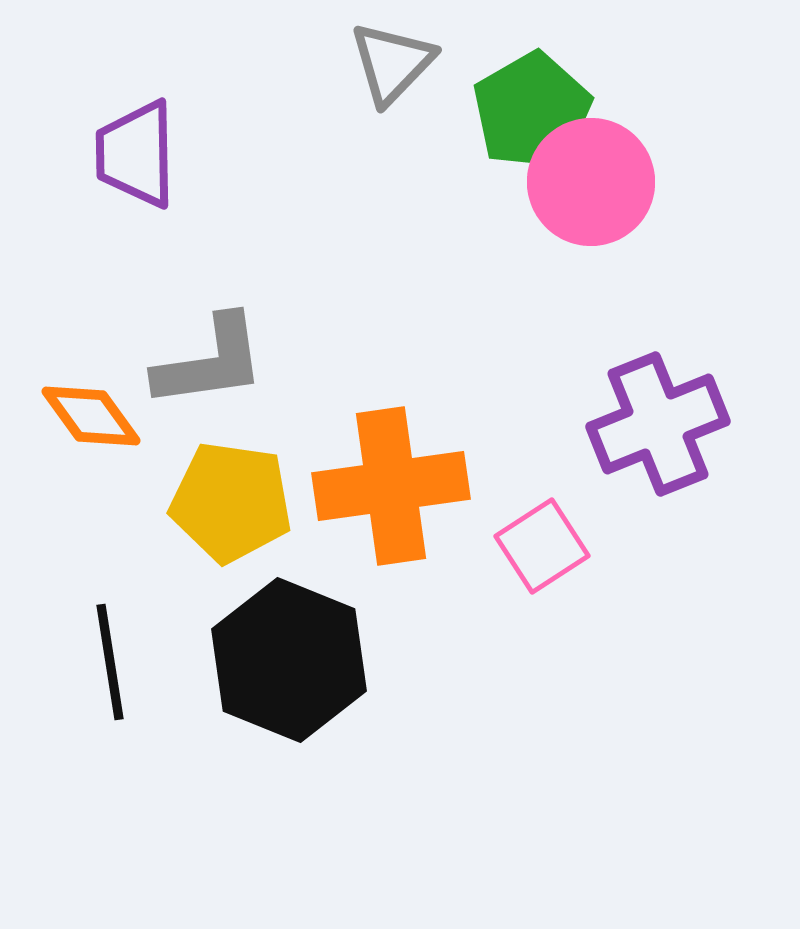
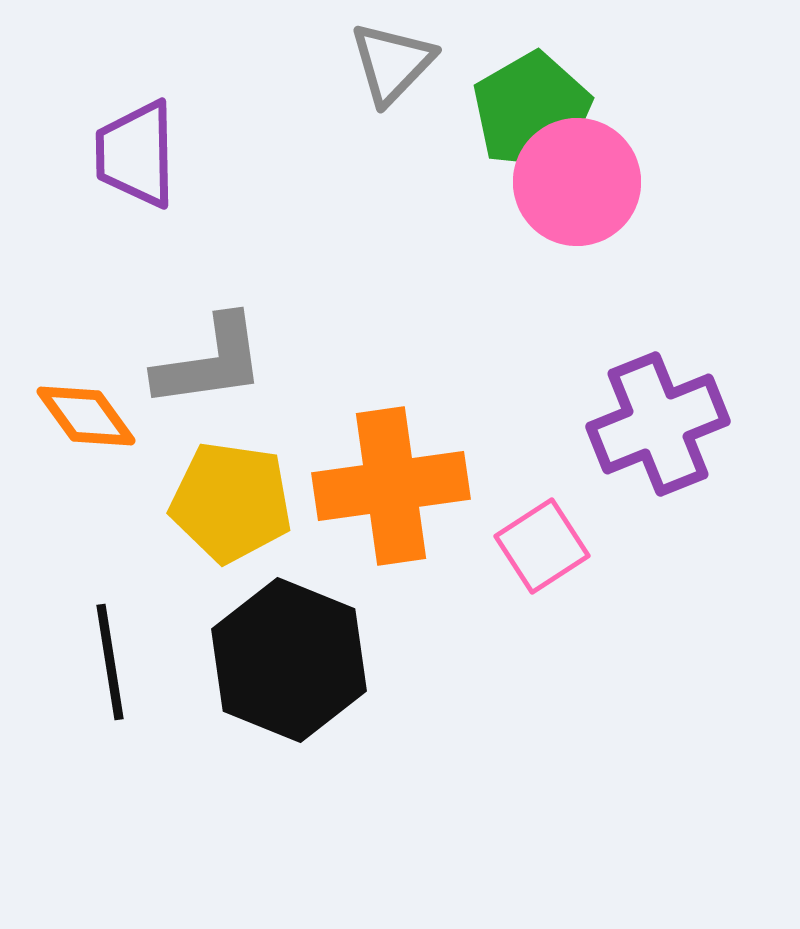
pink circle: moved 14 px left
orange diamond: moved 5 px left
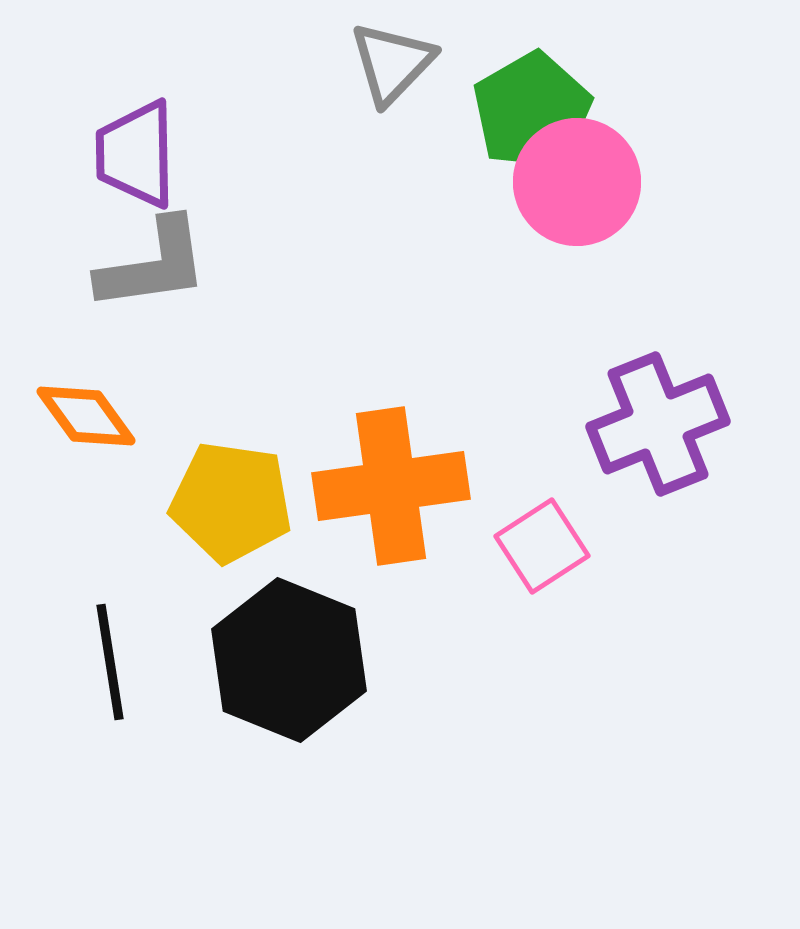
gray L-shape: moved 57 px left, 97 px up
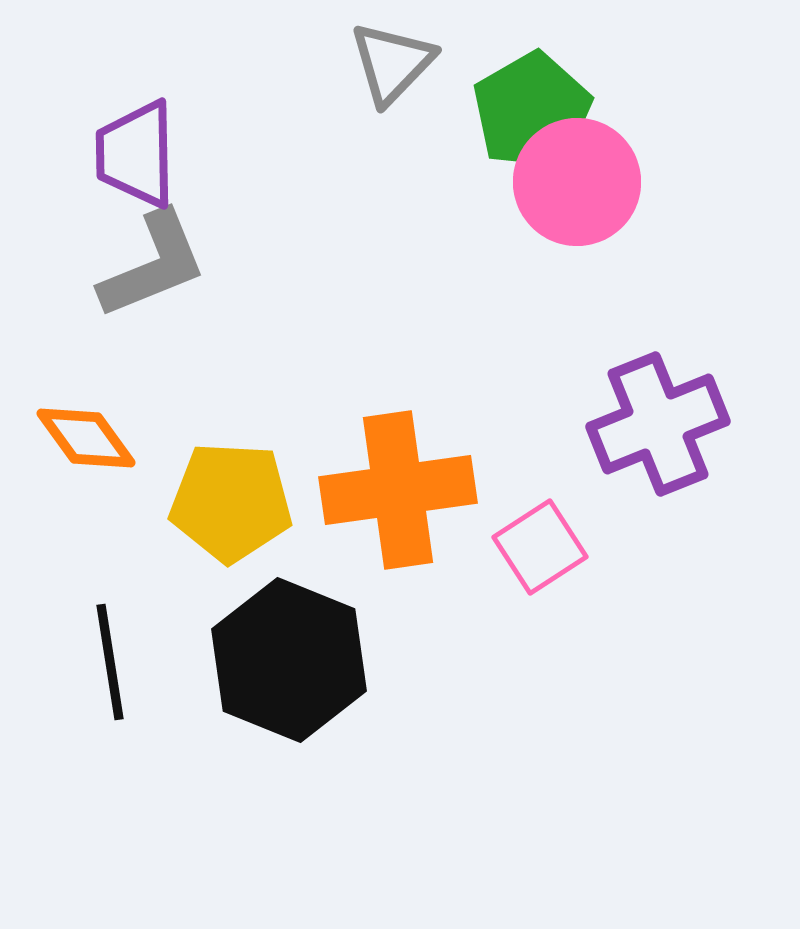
gray L-shape: rotated 14 degrees counterclockwise
orange diamond: moved 22 px down
orange cross: moved 7 px right, 4 px down
yellow pentagon: rotated 5 degrees counterclockwise
pink square: moved 2 px left, 1 px down
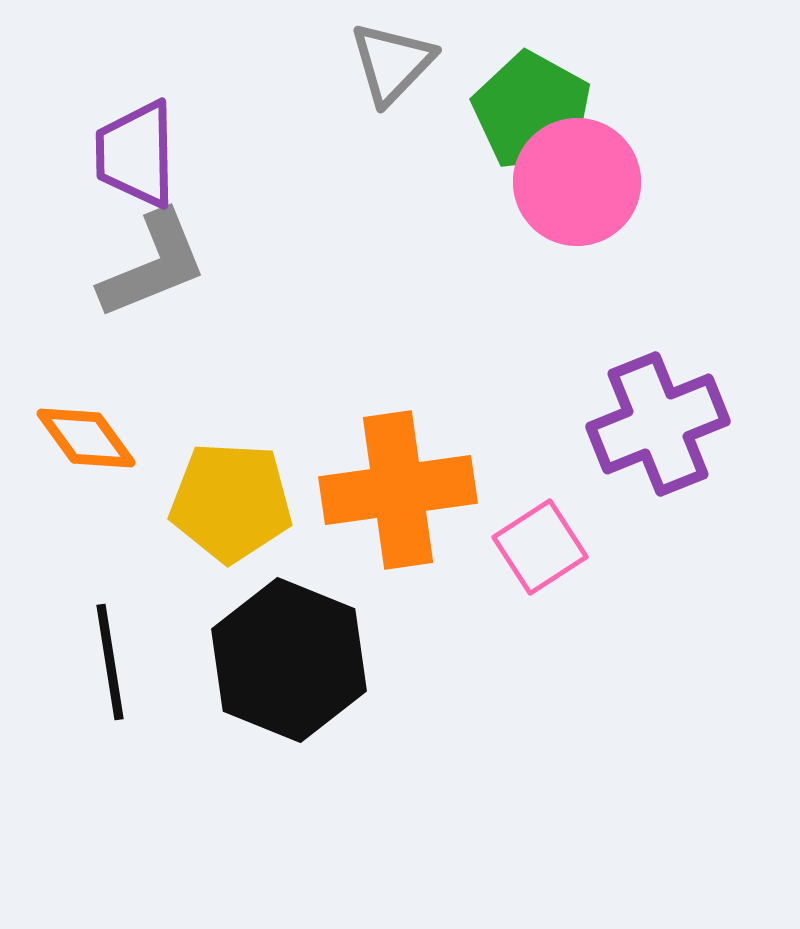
green pentagon: rotated 13 degrees counterclockwise
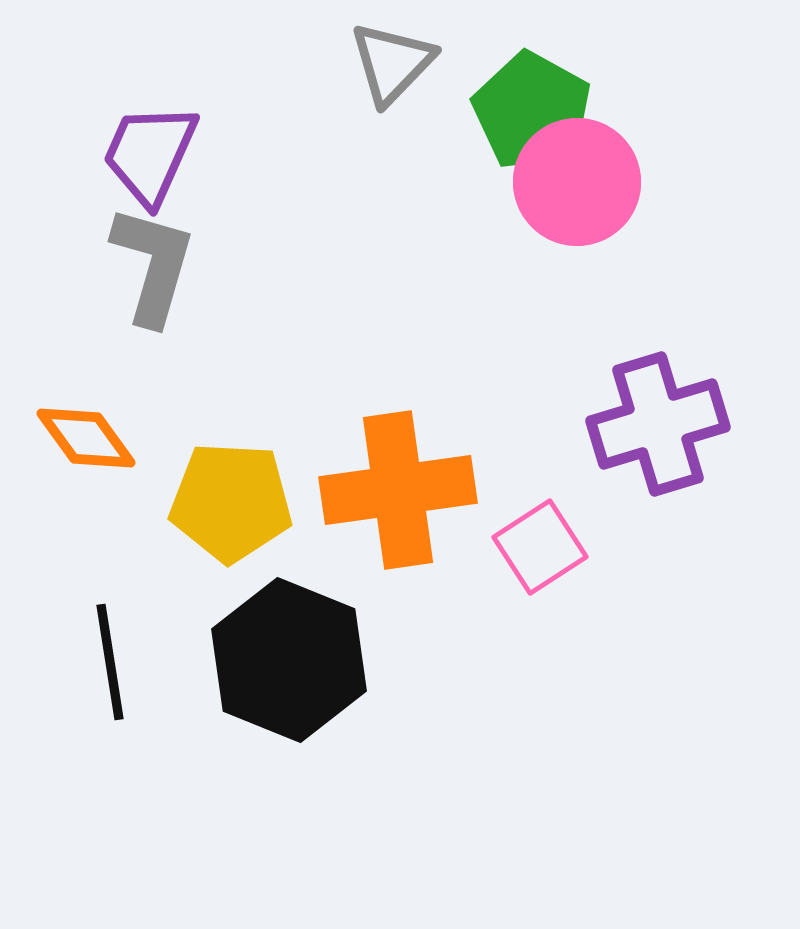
purple trapezoid: moved 14 px right; rotated 25 degrees clockwise
gray L-shape: rotated 52 degrees counterclockwise
purple cross: rotated 5 degrees clockwise
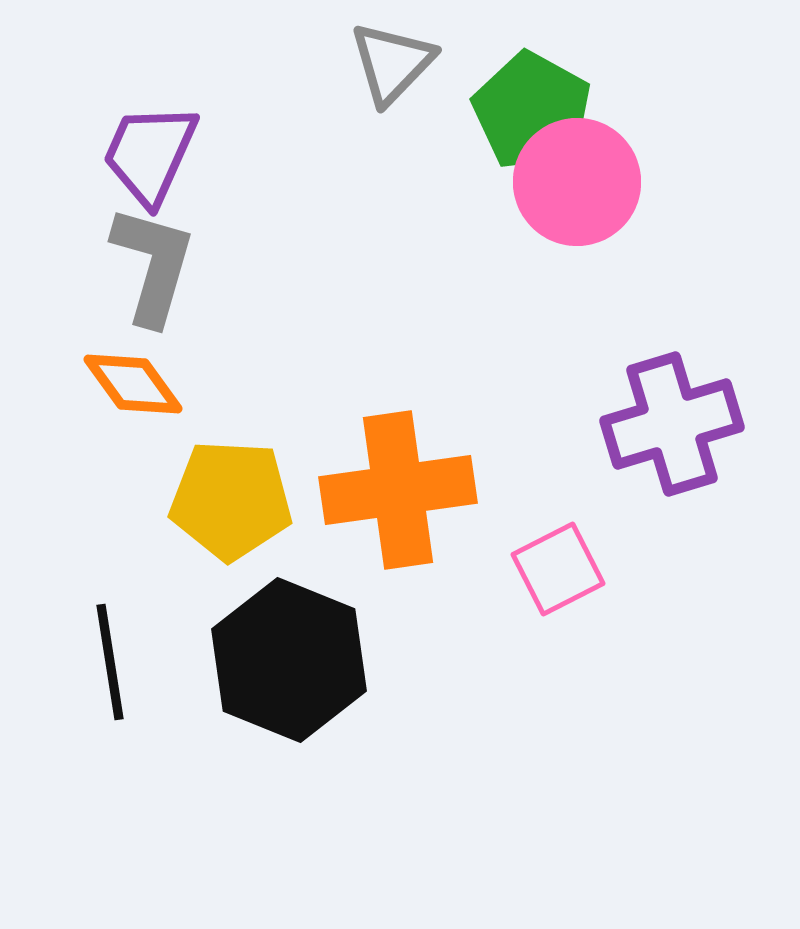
purple cross: moved 14 px right
orange diamond: moved 47 px right, 54 px up
yellow pentagon: moved 2 px up
pink square: moved 18 px right, 22 px down; rotated 6 degrees clockwise
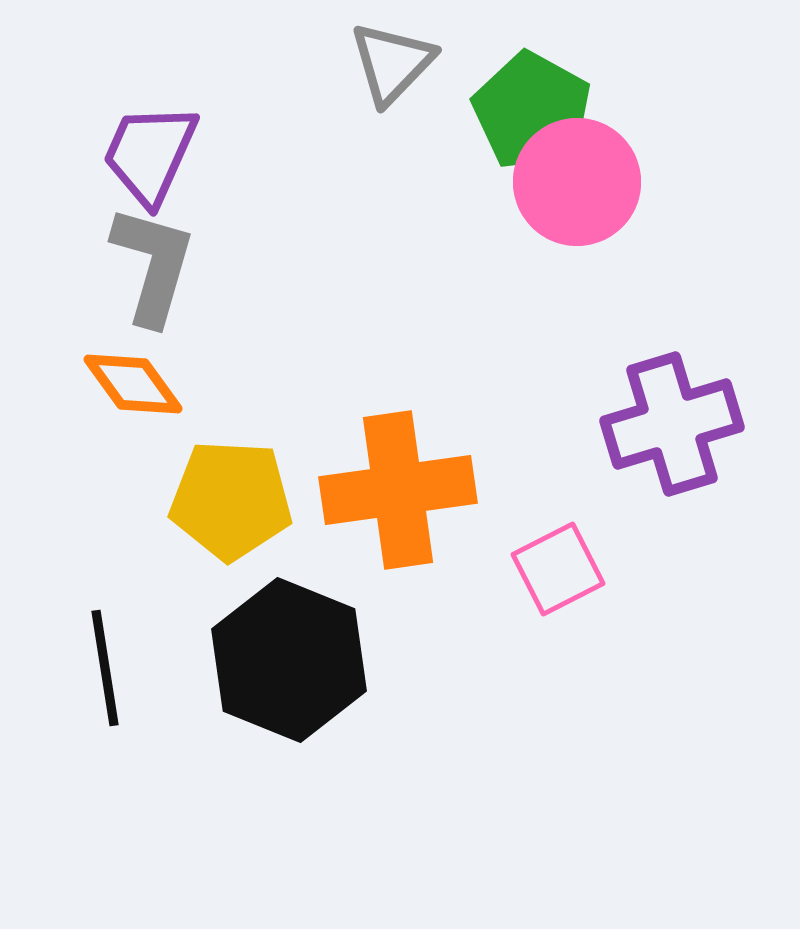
black line: moved 5 px left, 6 px down
